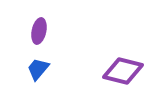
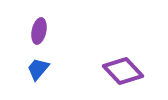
purple diamond: rotated 33 degrees clockwise
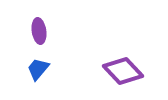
purple ellipse: rotated 20 degrees counterclockwise
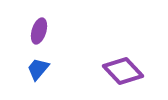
purple ellipse: rotated 25 degrees clockwise
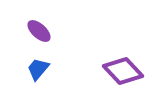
purple ellipse: rotated 65 degrees counterclockwise
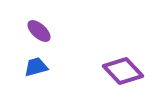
blue trapezoid: moved 2 px left, 2 px up; rotated 35 degrees clockwise
